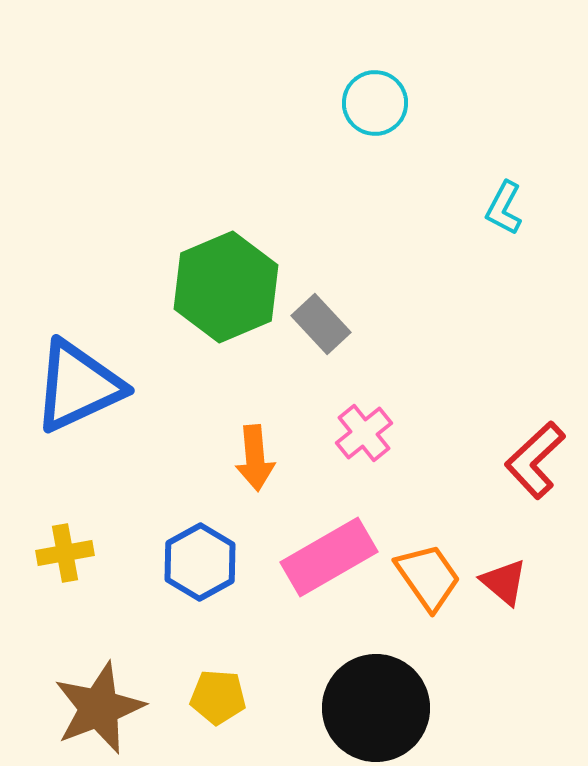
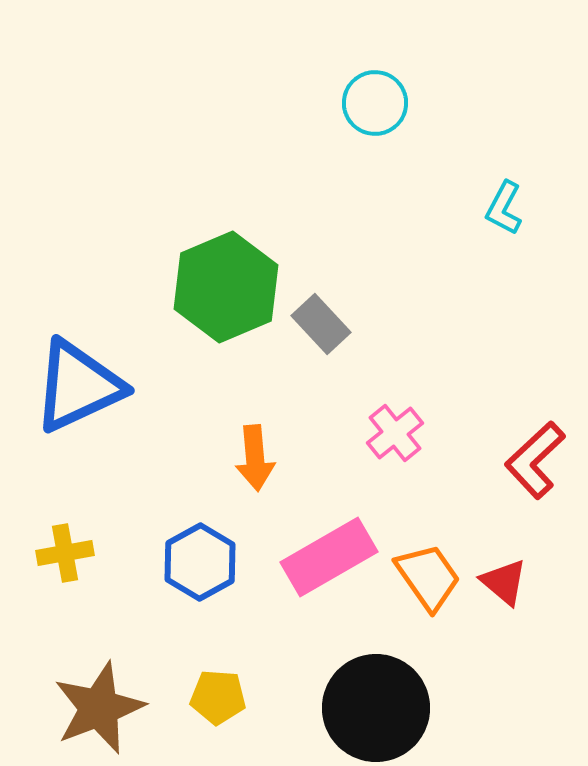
pink cross: moved 31 px right
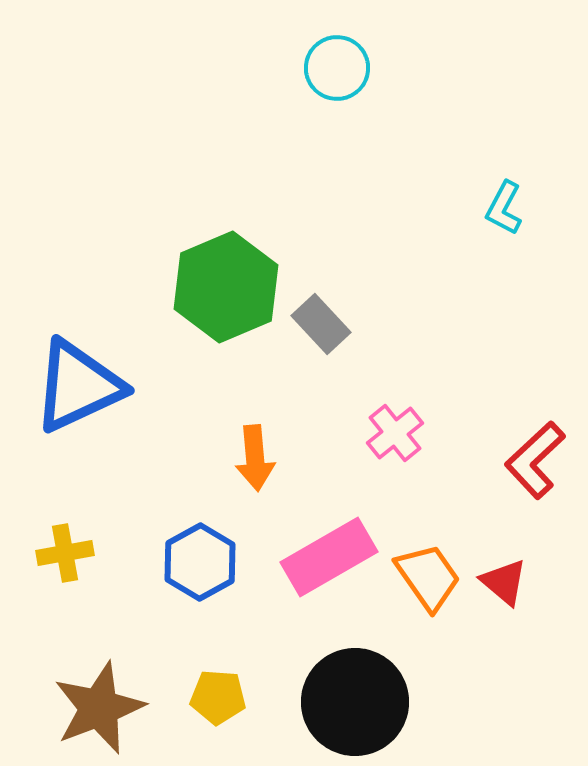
cyan circle: moved 38 px left, 35 px up
black circle: moved 21 px left, 6 px up
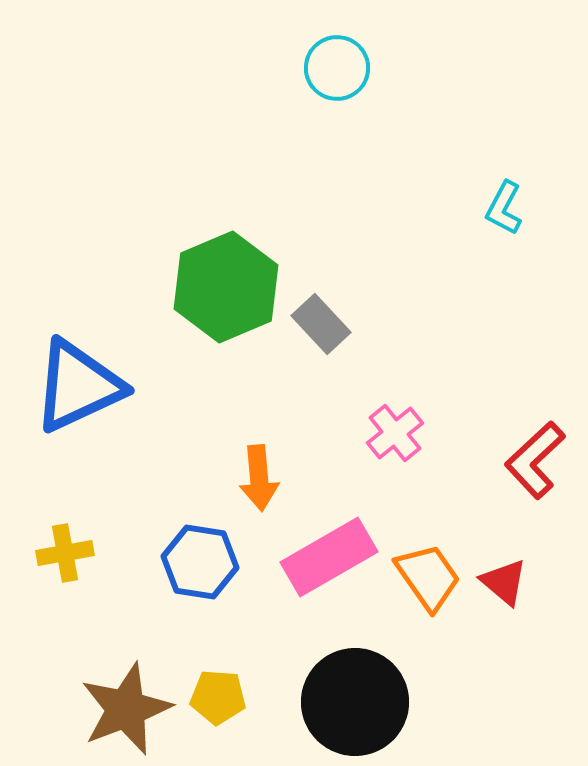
orange arrow: moved 4 px right, 20 px down
blue hexagon: rotated 22 degrees counterclockwise
brown star: moved 27 px right, 1 px down
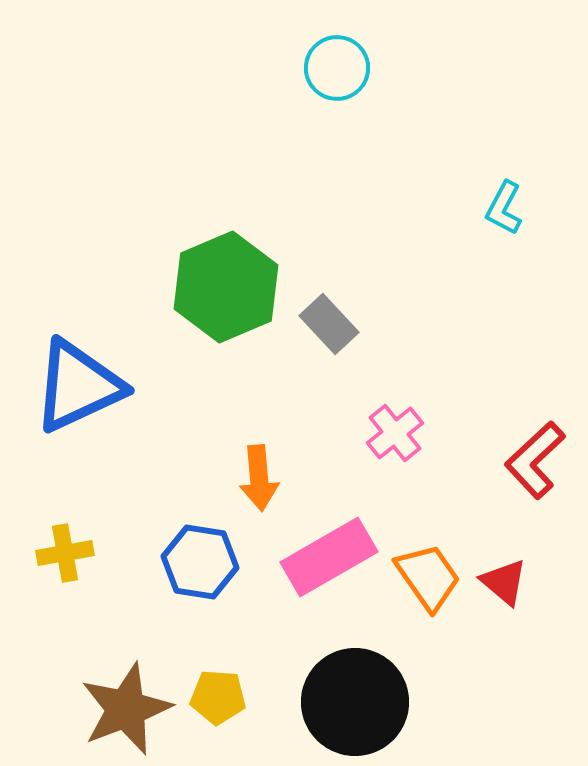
gray rectangle: moved 8 px right
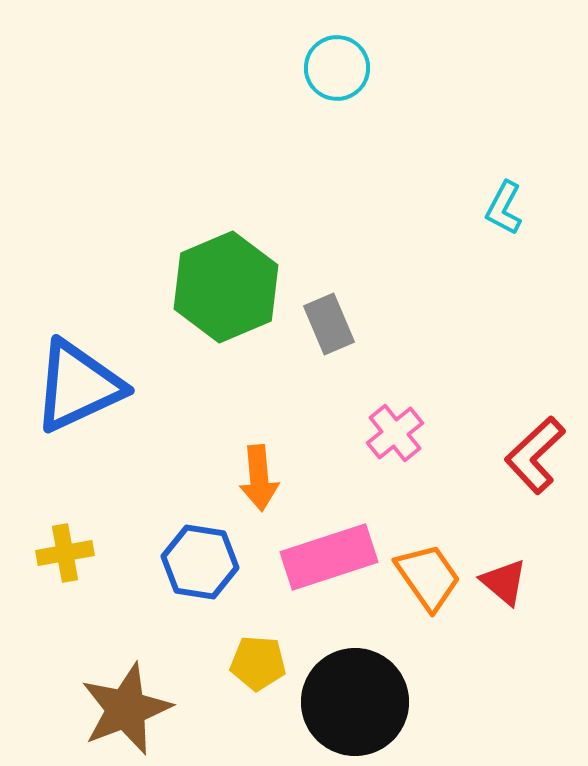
gray rectangle: rotated 20 degrees clockwise
red L-shape: moved 5 px up
pink rectangle: rotated 12 degrees clockwise
yellow pentagon: moved 40 px right, 34 px up
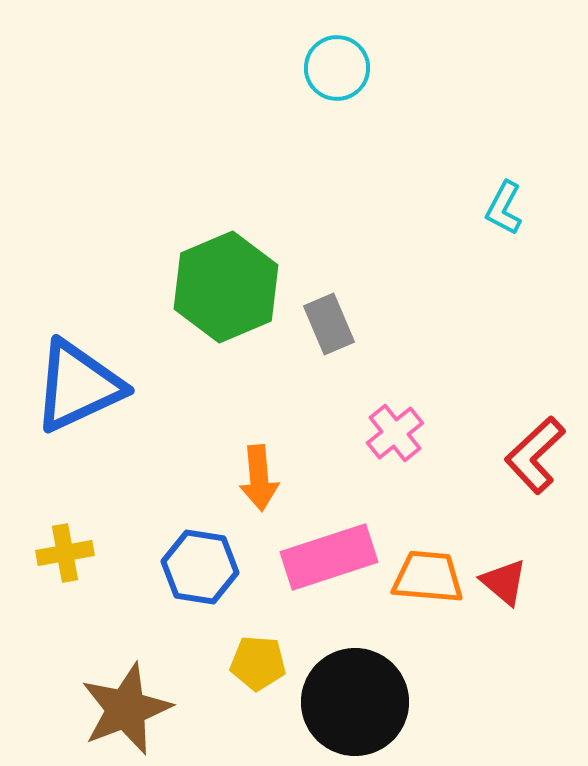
blue hexagon: moved 5 px down
orange trapezoid: rotated 50 degrees counterclockwise
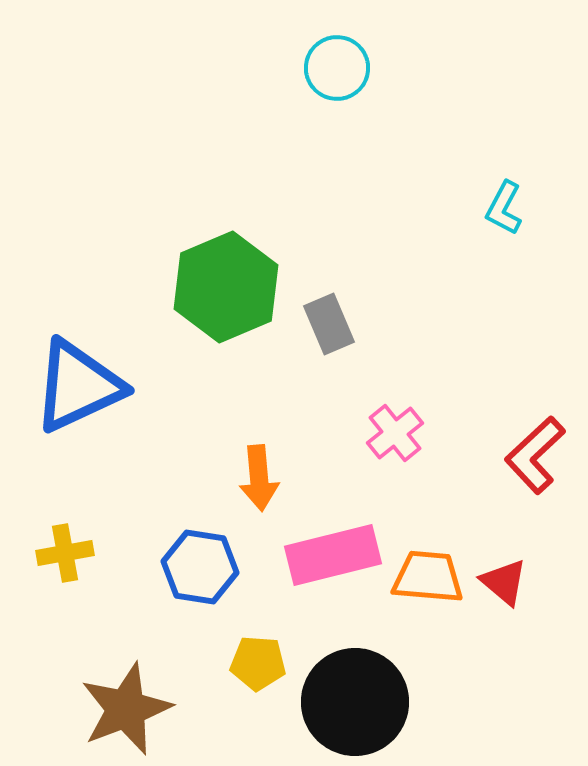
pink rectangle: moved 4 px right, 2 px up; rotated 4 degrees clockwise
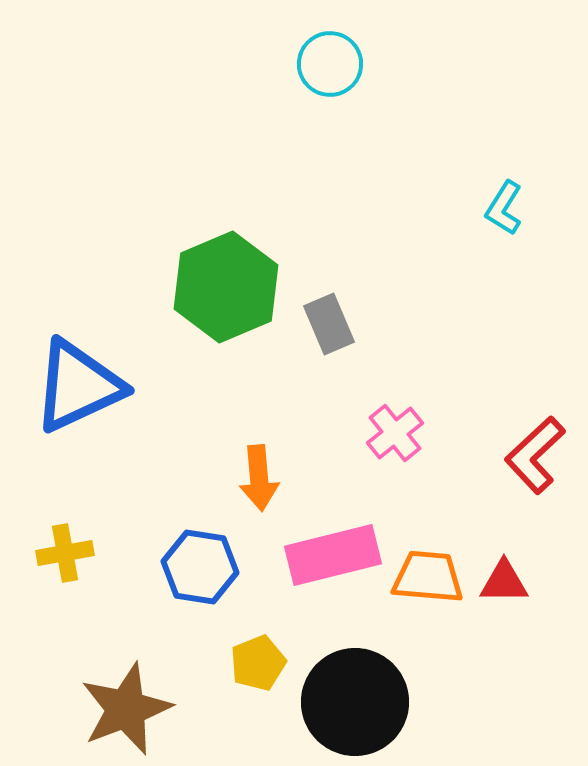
cyan circle: moved 7 px left, 4 px up
cyan L-shape: rotated 4 degrees clockwise
red triangle: rotated 40 degrees counterclockwise
yellow pentagon: rotated 26 degrees counterclockwise
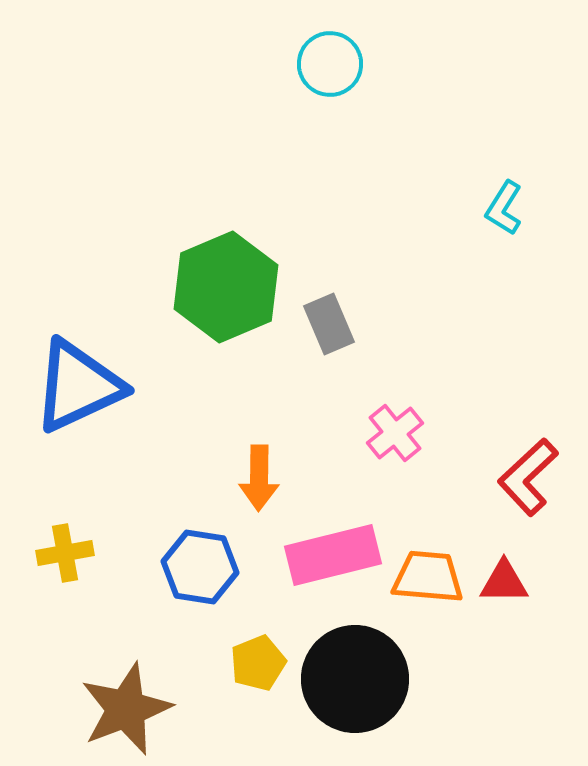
red L-shape: moved 7 px left, 22 px down
orange arrow: rotated 6 degrees clockwise
black circle: moved 23 px up
